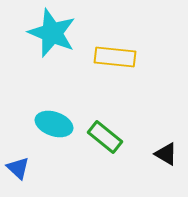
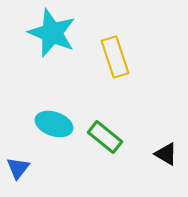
yellow rectangle: rotated 66 degrees clockwise
blue triangle: rotated 25 degrees clockwise
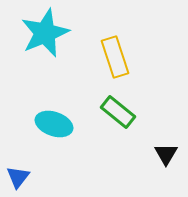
cyan star: moved 7 px left; rotated 27 degrees clockwise
green rectangle: moved 13 px right, 25 px up
black triangle: rotated 30 degrees clockwise
blue triangle: moved 9 px down
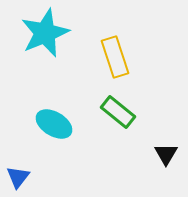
cyan ellipse: rotated 12 degrees clockwise
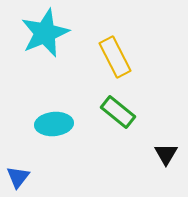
yellow rectangle: rotated 9 degrees counterclockwise
cyan ellipse: rotated 36 degrees counterclockwise
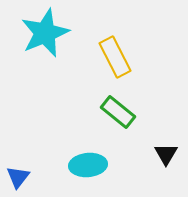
cyan ellipse: moved 34 px right, 41 px down
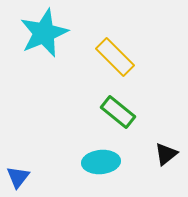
cyan star: moved 1 px left
yellow rectangle: rotated 18 degrees counterclockwise
black triangle: rotated 20 degrees clockwise
cyan ellipse: moved 13 px right, 3 px up
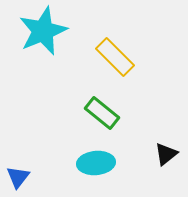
cyan star: moved 1 px left, 2 px up
green rectangle: moved 16 px left, 1 px down
cyan ellipse: moved 5 px left, 1 px down
